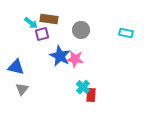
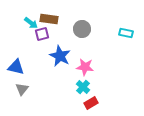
gray circle: moved 1 px right, 1 px up
pink star: moved 10 px right, 8 px down
red rectangle: moved 8 px down; rotated 56 degrees clockwise
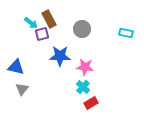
brown rectangle: rotated 54 degrees clockwise
blue star: rotated 25 degrees counterclockwise
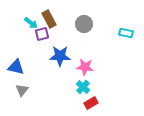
gray circle: moved 2 px right, 5 px up
gray triangle: moved 1 px down
